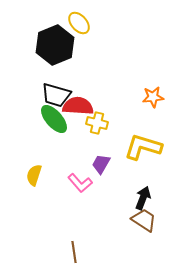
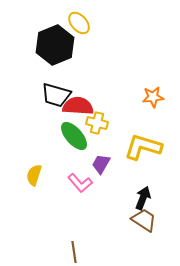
green ellipse: moved 20 px right, 17 px down
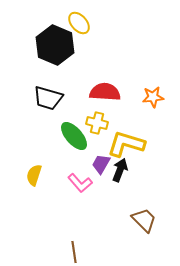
black hexagon: rotated 15 degrees counterclockwise
black trapezoid: moved 8 px left, 3 px down
red semicircle: moved 27 px right, 14 px up
yellow L-shape: moved 17 px left, 3 px up
black arrow: moved 23 px left, 28 px up
brown trapezoid: rotated 12 degrees clockwise
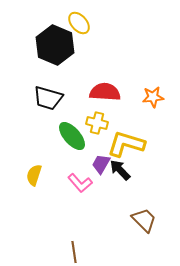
green ellipse: moved 2 px left
black arrow: rotated 65 degrees counterclockwise
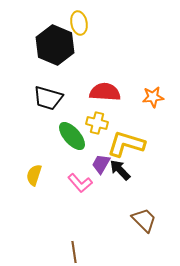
yellow ellipse: rotated 30 degrees clockwise
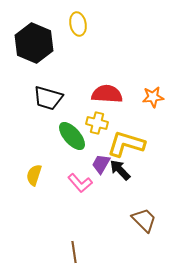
yellow ellipse: moved 1 px left, 1 px down
black hexagon: moved 21 px left, 2 px up
red semicircle: moved 2 px right, 2 px down
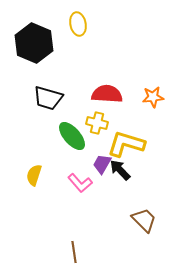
purple trapezoid: moved 1 px right
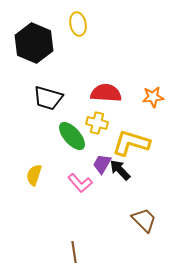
red semicircle: moved 1 px left, 1 px up
yellow L-shape: moved 5 px right, 1 px up
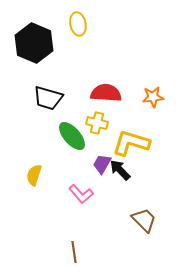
pink L-shape: moved 1 px right, 11 px down
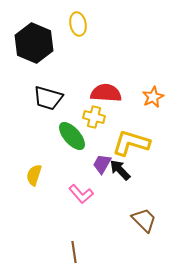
orange star: rotated 20 degrees counterclockwise
yellow cross: moved 3 px left, 6 px up
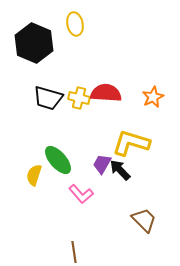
yellow ellipse: moved 3 px left
yellow cross: moved 15 px left, 19 px up
green ellipse: moved 14 px left, 24 px down
